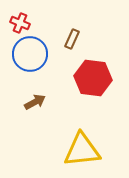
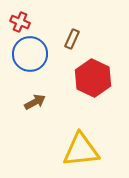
red cross: moved 1 px up
red hexagon: rotated 18 degrees clockwise
yellow triangle: moved 1 px left
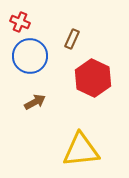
blue circle: moved 2 px down
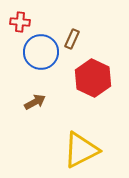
red cross: rotated 18 degrees counterclockwise
blue circle: moved 11 px right, 4 px up
yellow triangle: rotated 21 degrees counterclockwise
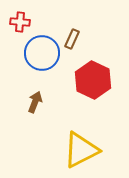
blue circle: moved 1 px right, 1 px down
red hexagon: moved 2 px down
brown arrow: rotated 40 degrees counterclockwise
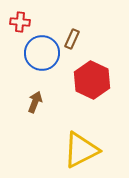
red hexagon: moved 1 px left
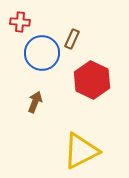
yellow triangle: moved 1 px down
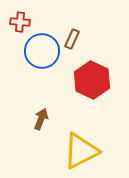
blue circle: moved 2 px up
brown arrow: moved 6 px right, 17 px down
